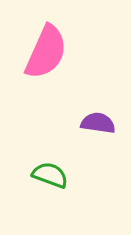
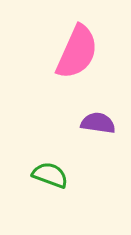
pink semicircle: moved 31 px right
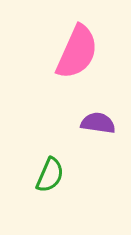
green semicircle: rotated 93 degrees clockwise
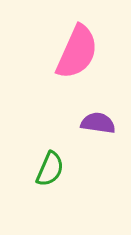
green semicircle: moved 6 px up
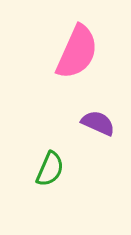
purple semicircle: rotated 16 degrees clockwise
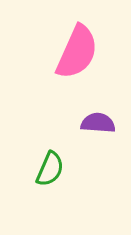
purple semicircle: rotated 20 degrees counterclockwise
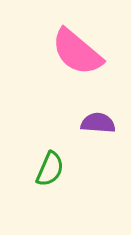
pink semicircle: rotated 106 degrees clockwise
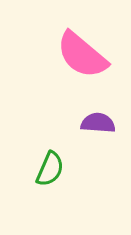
pink semicircle: moved 5 px right, 3 px down
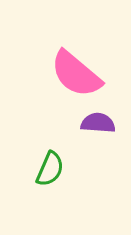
pink semicircle: moved 6 px left, 19 px down
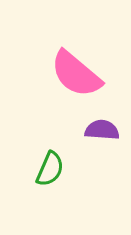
purple semicircle: moved 4 px right, 7 px down
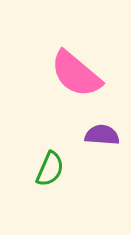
purple semicircle: moved 5 px down
